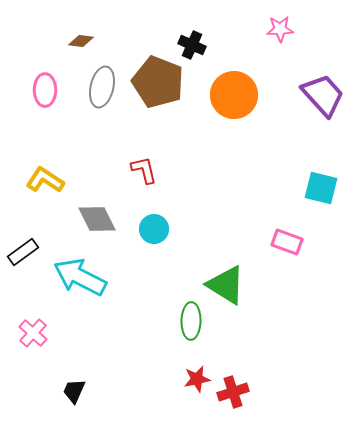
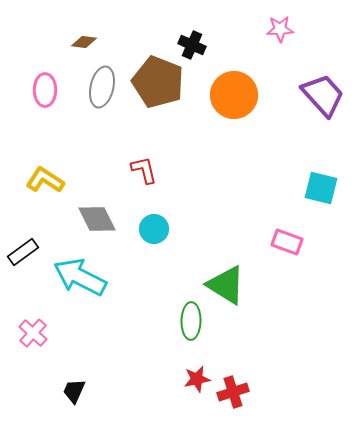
brown diamond: moved 3 px right, 1 px down
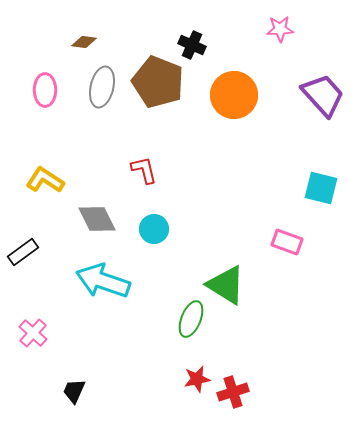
cyan arrow: moved 23 px right, 4 px down; rotated 8 degrees counterclockwise
green ellipse: moved 2 px up; rotated 21 degrees clockwise
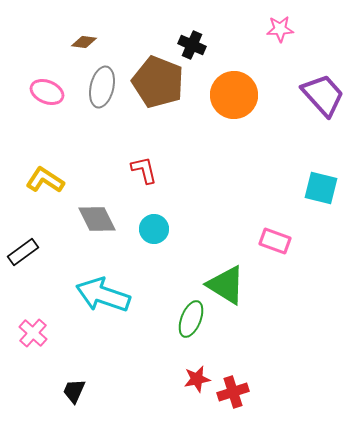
pink ellipse: moved 2 px right, 2 px down; rotated 68 degrees counterclockwise
pink rectangle: moved 12 px left, 1 px up
cyan arrow: moved 14 px down
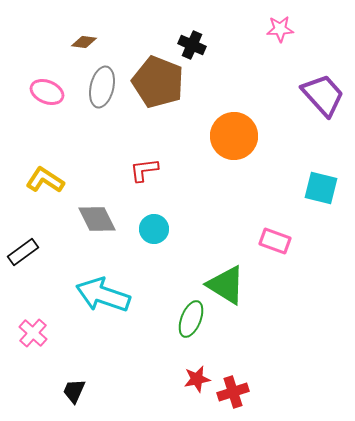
orange circle: moved 41 px down
red L-shape: rotated 84 degrees counterclockwise
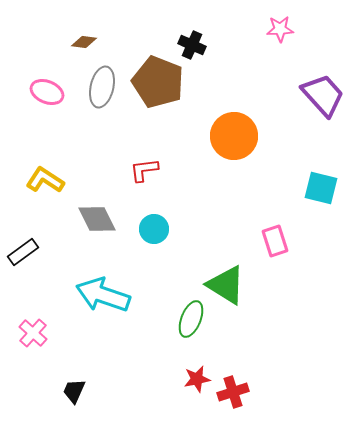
pink rectangle: rotated 52 degrees clockwise
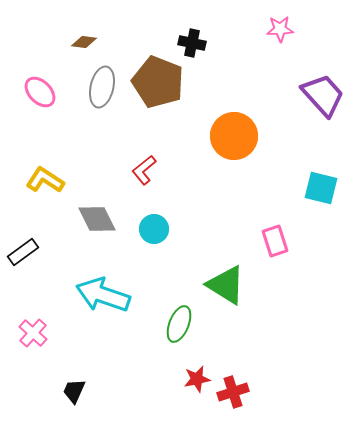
black cross: moved 2 px up; rotated 12 degrees counterclockwise
pink ellipse: moved 7 px left; rotated 24 degrees clockwise
red L-shape: rotated 32 degrees counterclockwise
green ellipse: moved 12 px left, 5 px down
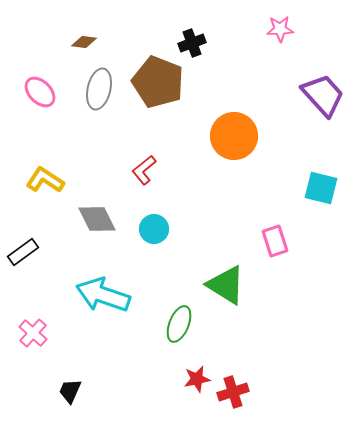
black cross: rotated 32 degrees counterclockwise
gray ellipse: moved 3 px left, 2 px down
black trapezoid: moved 4 px left
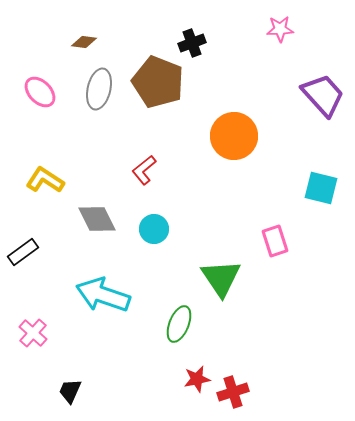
green triangle: moved 5 px left, 7 px up; rotated 24 degrees clockwise
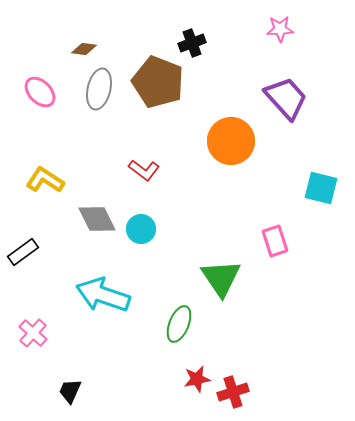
brown diamond: moved 7 px down
purple trapezoid: moved 37 px left, 3 px down
orange circle: moved 3 px left, 5 px down
red L-shape: rotated 104 degrees counterclockwise
cyan circle: moved 13 px left
